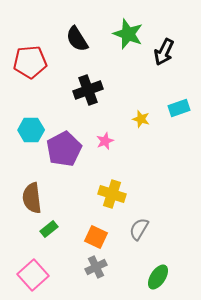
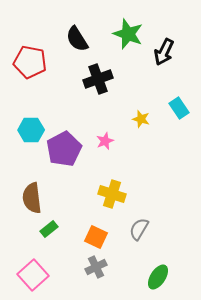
red pentagon: rotated 16 degrees clockwise
black cross: moved 10 px right, 11 px up
cyan rectangle: rotated 75 degrees clockwise
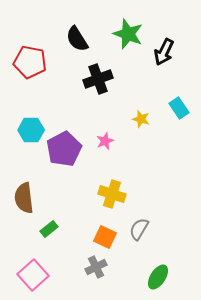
brown semicircle: moved 8 px left
orange square: moved 9 px right
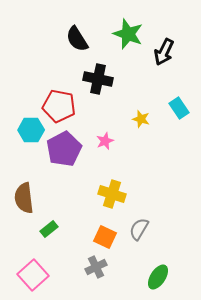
red pentagon: moved 29 px right, 44 px down
black cross: rotated 32 degrees clockwise
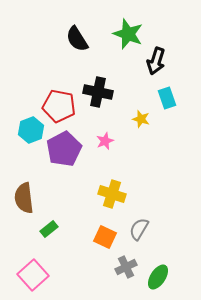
black arrow: moved 8 px left, 9 px down; rotated 8 degrees counterclockwise
black cross: moved 13 px down
cyan rectangle: moved 12 px left, 10 px up; rotated 15 degrees clockwise
cyan hexagon: rotated 20 degrees counterclockwise
gray cross: moved 30 px right
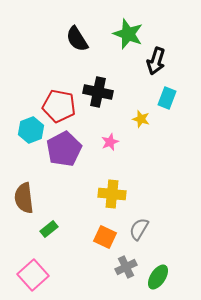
cyan rectangle: rotated 40 degrees clockwise
pink star: moved 5 px right, 1 px down
yellow cross: rotated 12 degrees counterclockwise
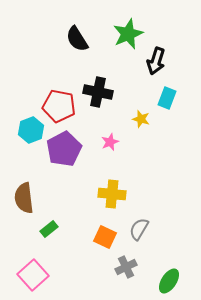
green star: rotated 28 degrees clockwise
green ellipse: moved 11 px right, 4 px down
